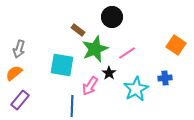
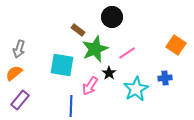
blue line: moved 1 px left
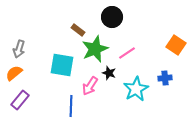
black star: rotated 16 degrees counterclockwise
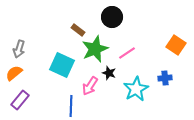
cyan square: rotated 15 degrees clockwise
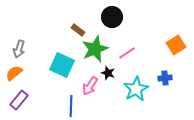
orange square: rotated 24 degrees clockwise
black star: moved 1 px left
purple rectangle: moved 1 px left
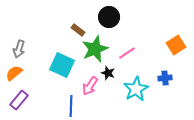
black circle: moved 3 px left
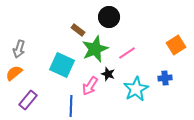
black star: moved 1 px down
purple rectangle: moved 9 px right
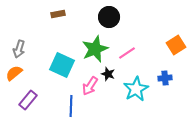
brown rectangle: moved 20 px left, 16 px up; rotated 48 degrees counterclockwise
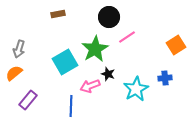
green star: rotated 8 degrees counterclockwise
pink line: moved 16 px up
cyan square: moved 3 px right, 3 px up; rotated 35 degrees clockwise
pink arrow: rotated 36 degrees clockwise
